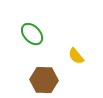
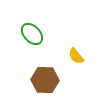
brown hexagon: moved 1 px right
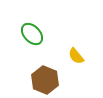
brown hexagon: rotated 20 degrees clockwise
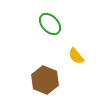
green ellipse: moved 18 px right, 10 px up
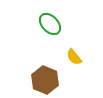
yellow semicircle: moved 2 px left, 1 px down
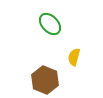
yellow semicircle: rotated 54 degrees clockwise
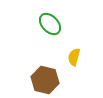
brown hexagon: rotated 8 degrees counterclockwise
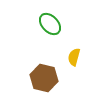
brown hexagon: moved 1 px left, 2 px up
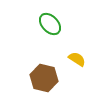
yellow semicircle: moved 3 px right, 2 px down; rotated 108 degrees clockwise
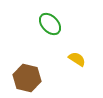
brown hexagon: moved 17 px left
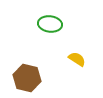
green ellipse: rotated 40 degrees counterclockwise
